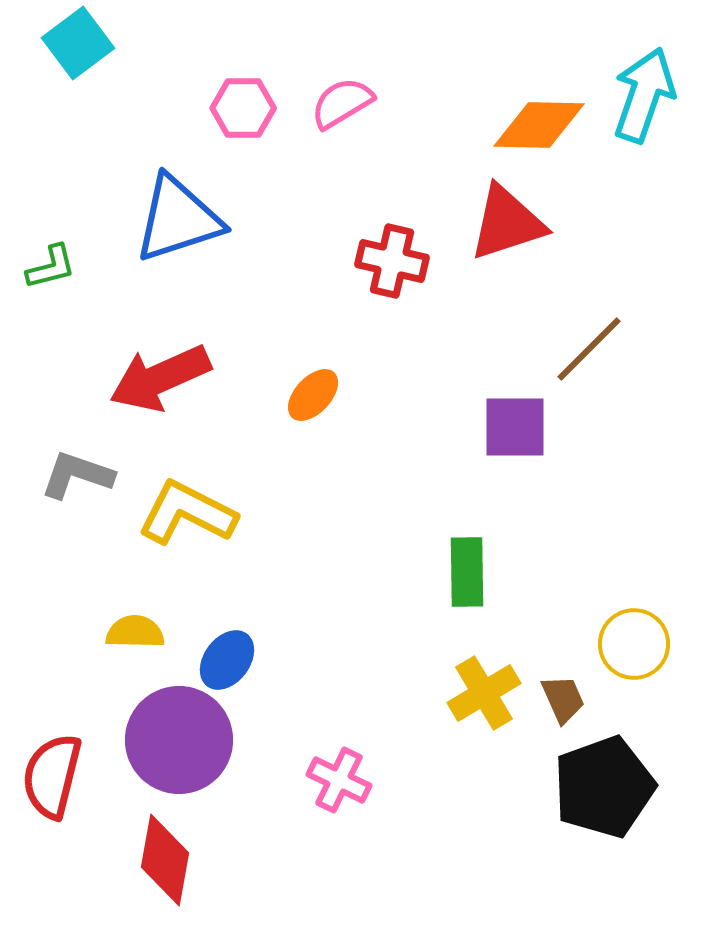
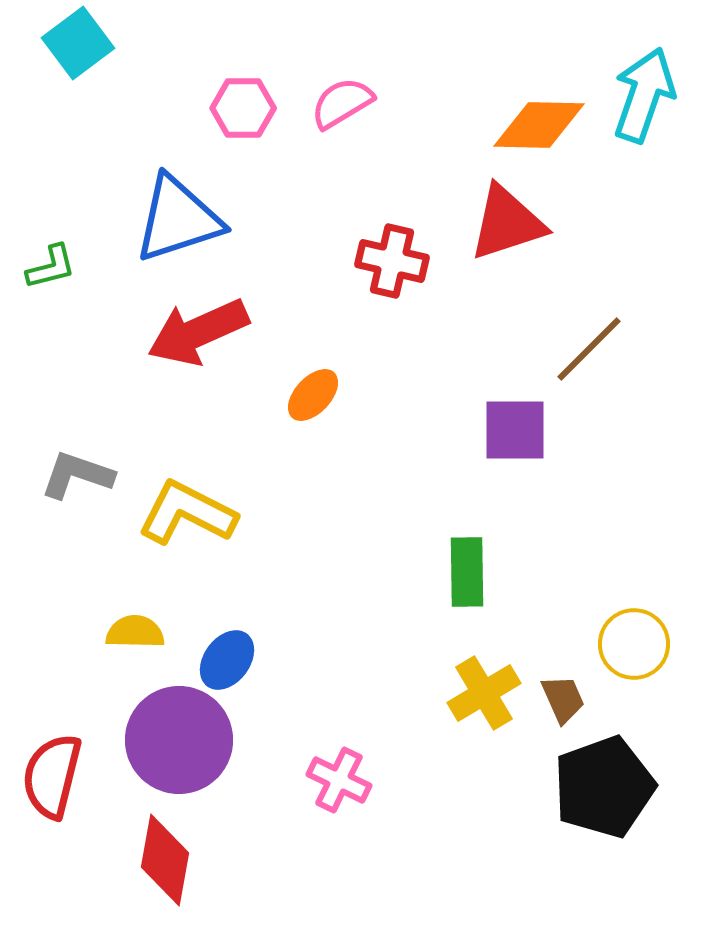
red arrow: moved 38 px right, 46 px up
purple square: moved 3 px down
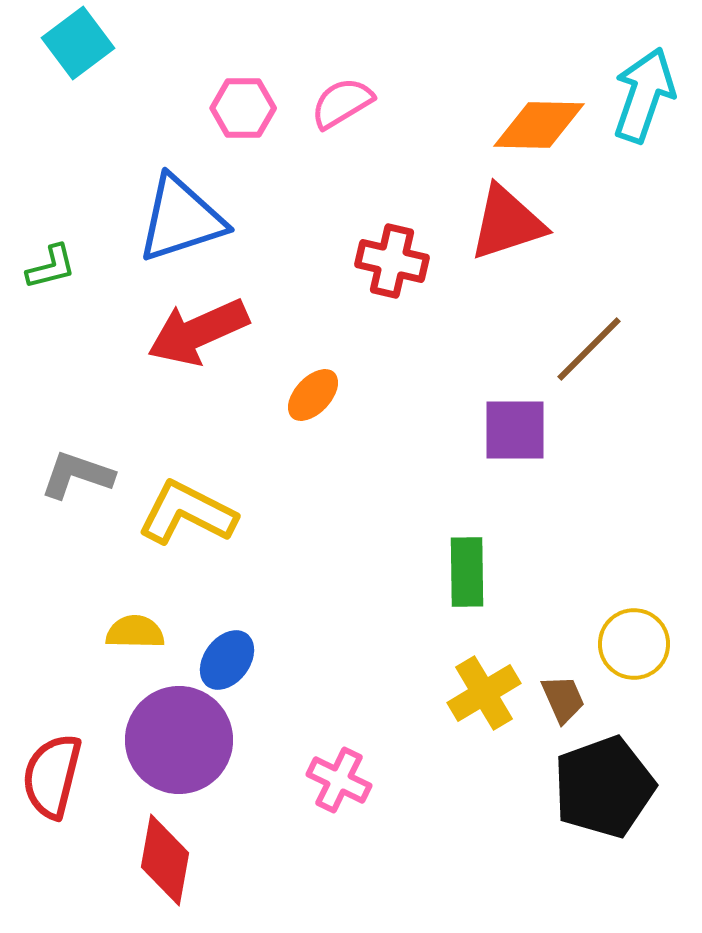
blue triangle: moved 3 px right
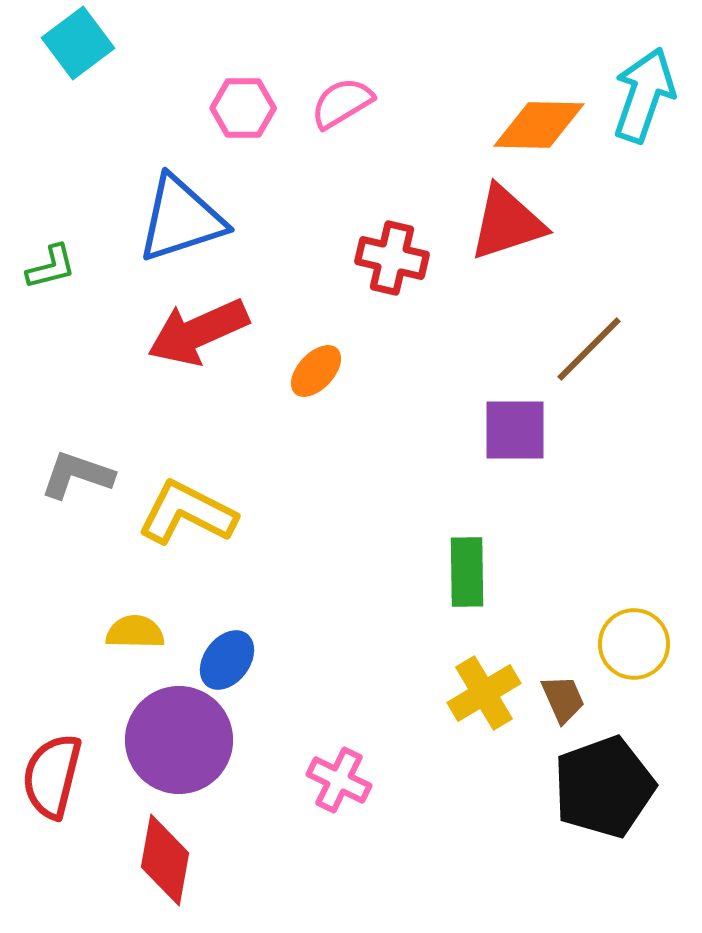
red cross: moved 3 px up
orange ellipse: moved 3 px right, 24 px up
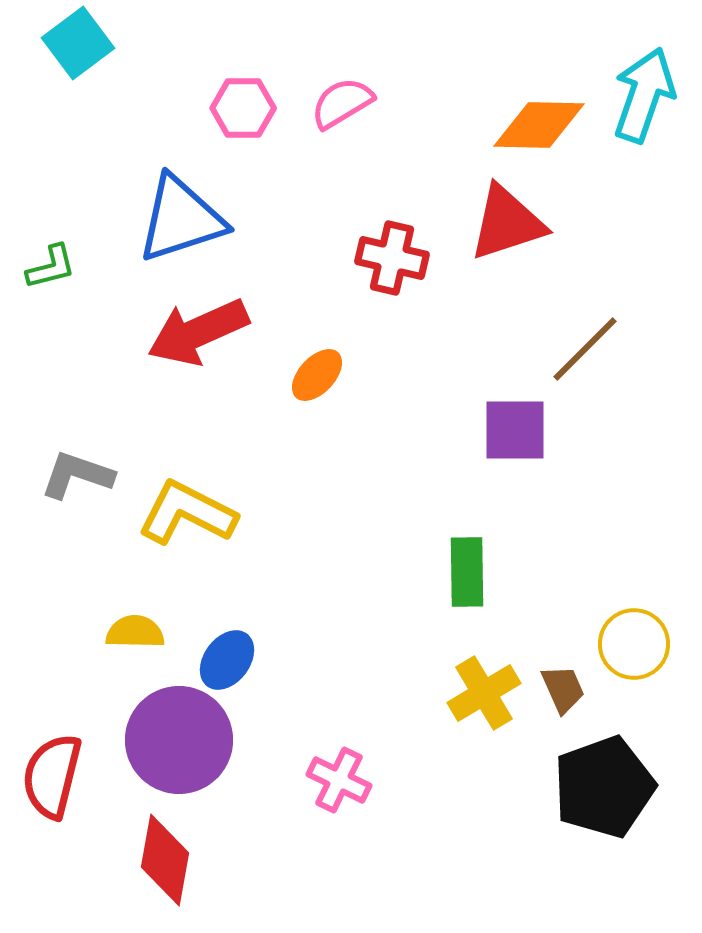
brown line: moved 4 px left
orange ellipse: moved 1 px right, 4 px down
brown trapezoid: moved 10 px up
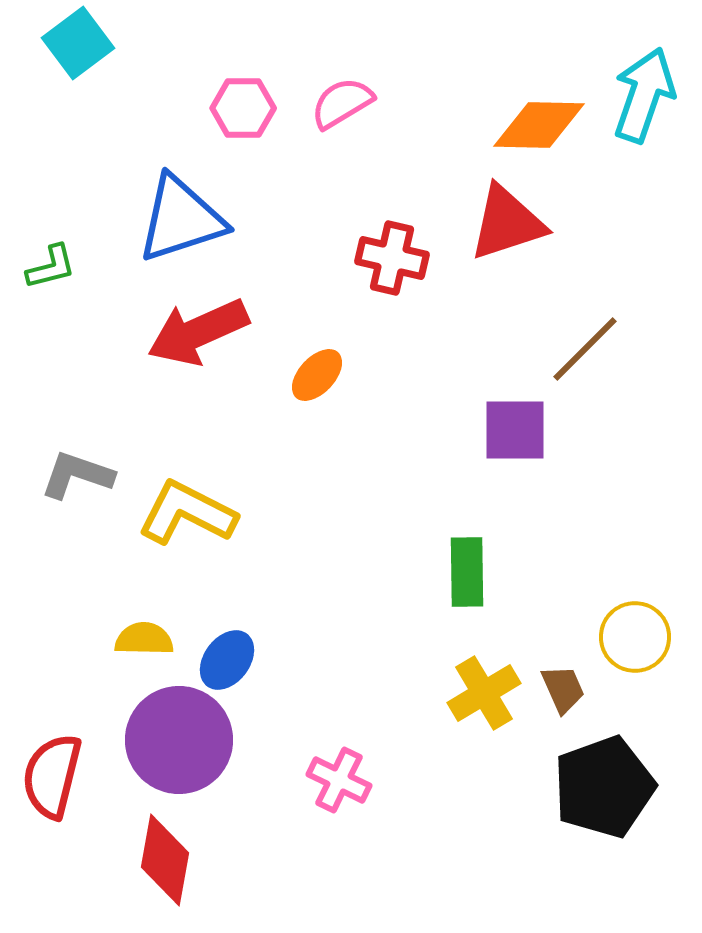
yellow semicircle: moved 9 px right, 7 px down
yellow circle: moved 1 px right, 7 px up
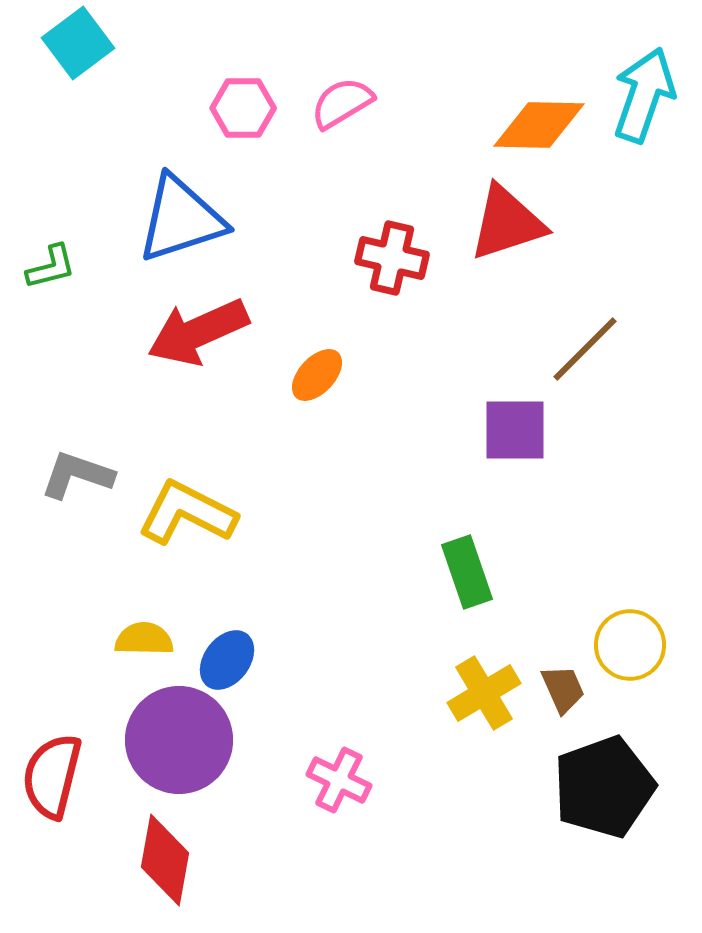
green rectangle: rotated 18 degrees counterclockwise
yellow circle: moved 5 px left, 8 px down
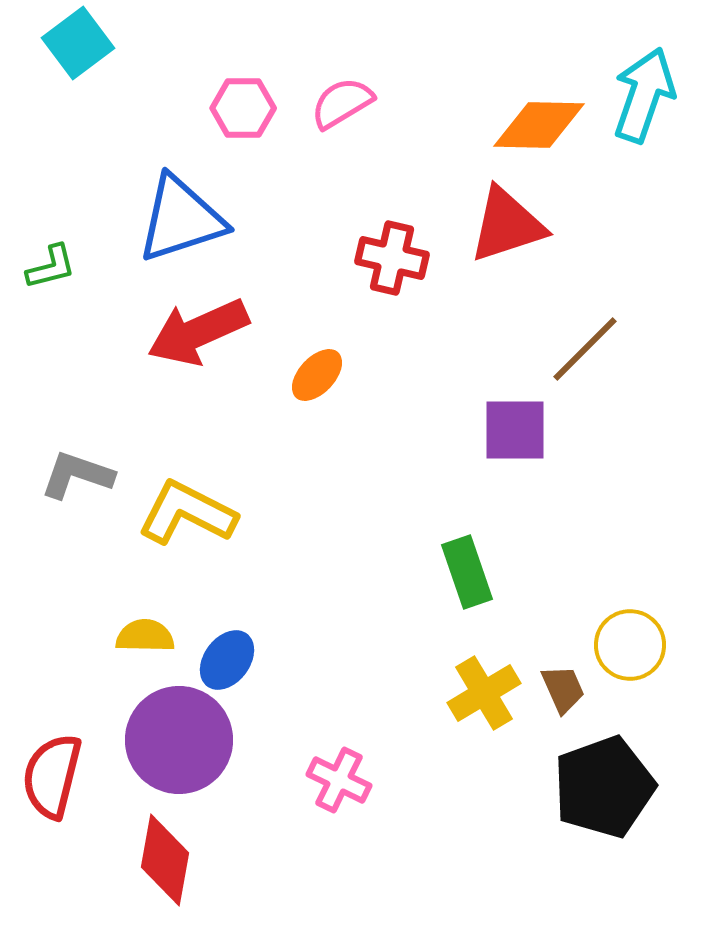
red triangle: moved 2 px down
yellow semicircle: moved 1 px right, 3 px up
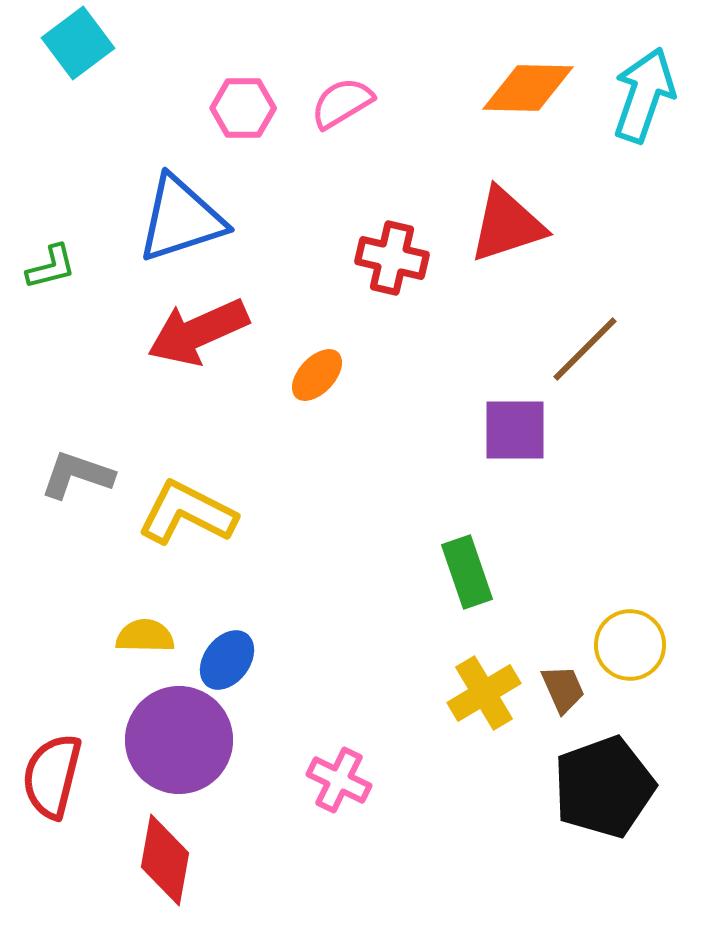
orange diamond: moved 11 px left, 37 px up
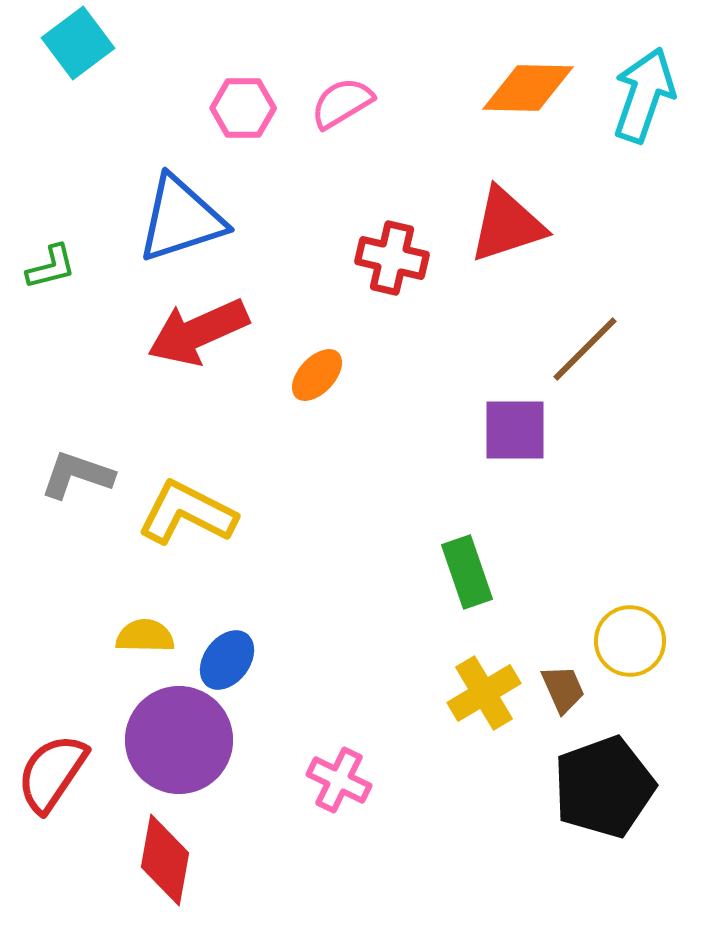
yellow circle: moved 4 px up
red semicircle: moved 3 px up; rotated 20 degrees clockwise
